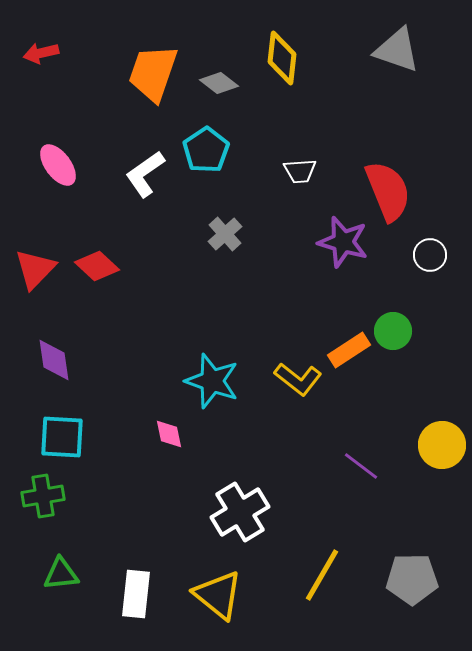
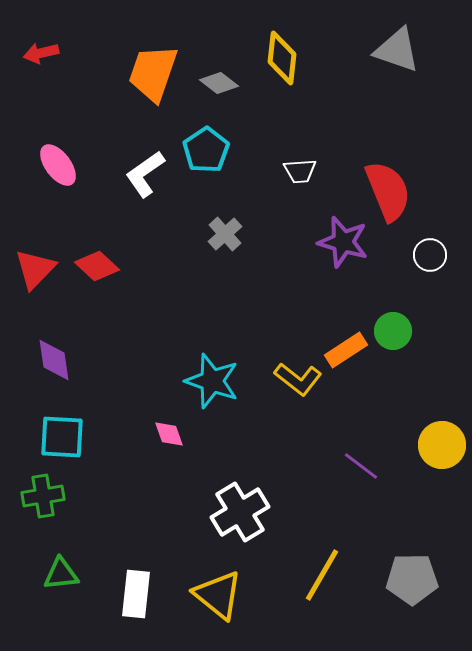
orange rectangle: moved 3 px left
pink diamond: rotated 8 degrees counterclockwise
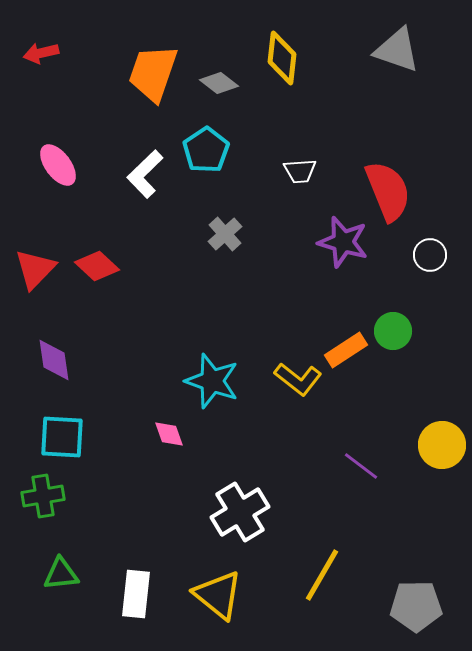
white L-shape: rotated 9 degrees counterclockwise
gray pentagon: moved 4 px right, 27 px down
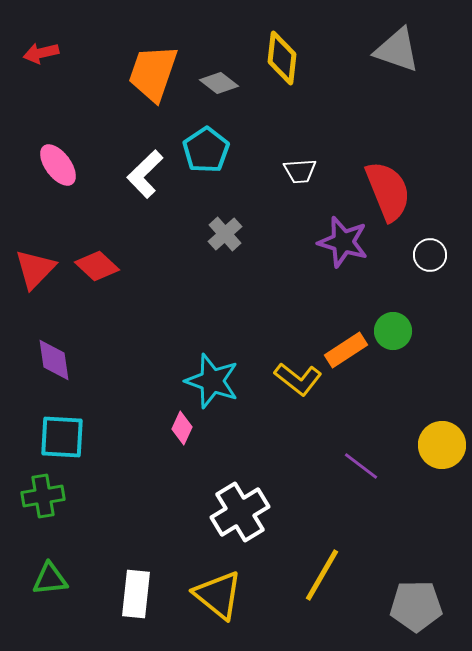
pink diamond: moved 13 px right, 6 px up; rotated 44 degrees clockwise
green triangle: moved 11 px left, 5 px down
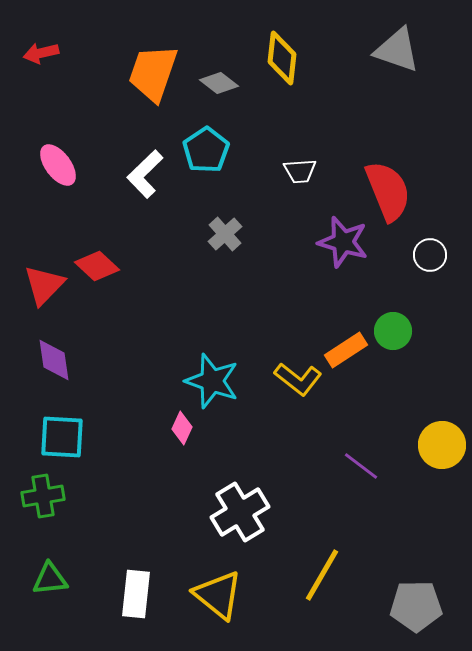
red triangle: moved 9 px right, 16 px down
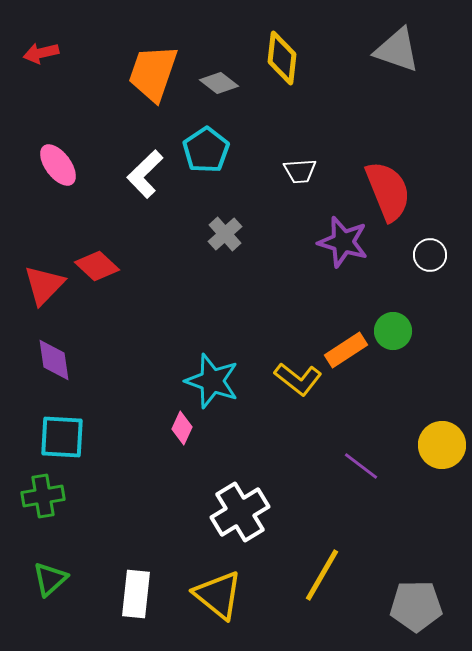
green triangle: rotated 36 degrees counterclockwise
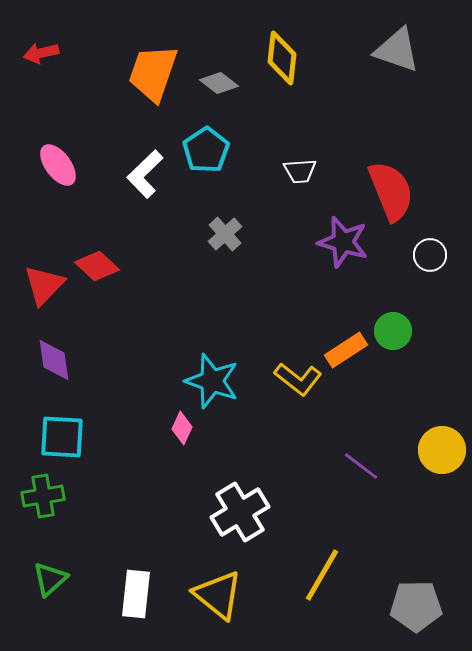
red semicircle: moved 3 px right
yellow circle: moved 5 px down
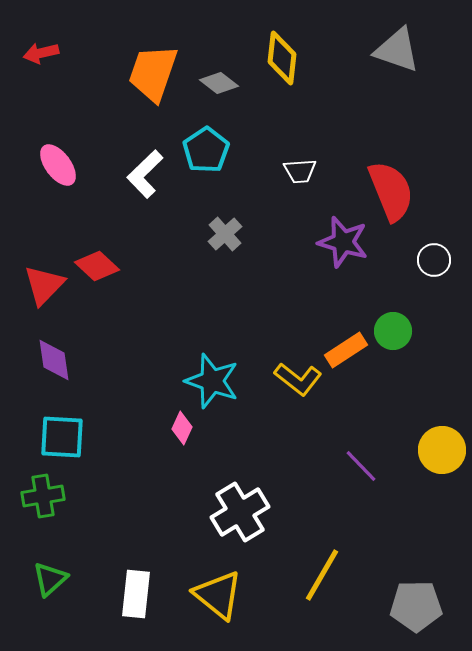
white circle: moved 4 px right, 5 px down
purple line: rotated 9 degrees clockwise
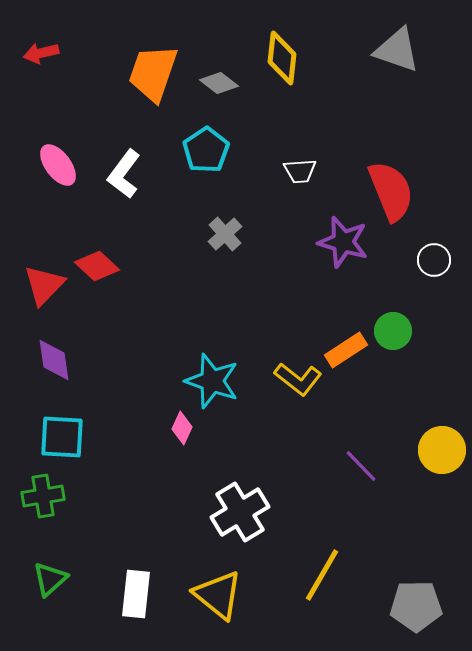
white L-shape: moved 21 px left; rotated 9 degrees counterclockwise
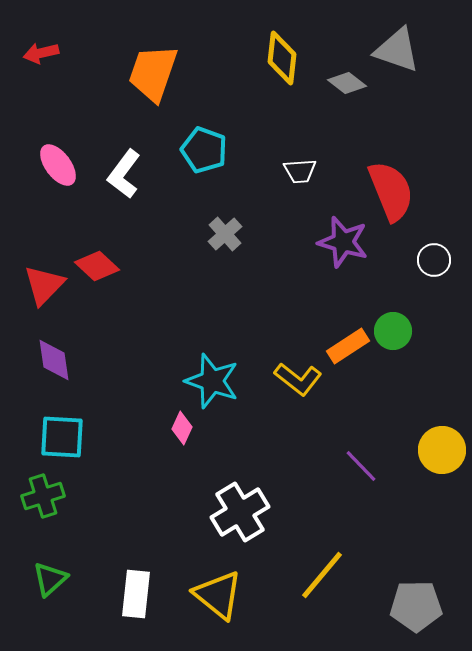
gray diamond: moved 128 px right
cyan pentagon: moved 2 px left; rotated 18 degrees counterclockwise
orange rectangle: moved 2 px right, 4 px up
green cross: rotated 9 degrees counterclockwise
yellow line: rotated 10 degrees clockwise
